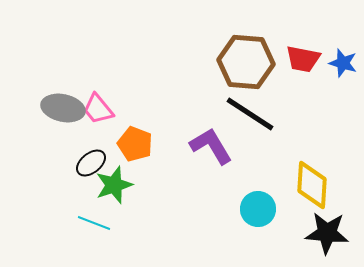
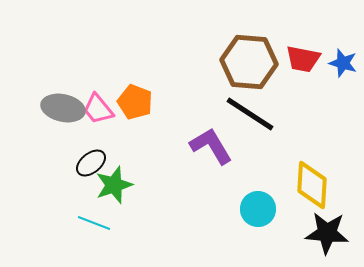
brown hexagon: moved 3 px right
orange pentagon: moved 42 px up
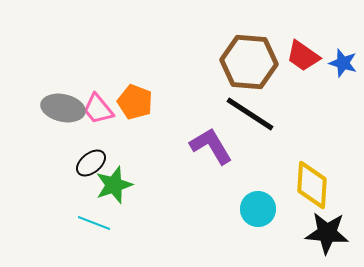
red trapezoid: moved 3 px up; rotated 24 degrees clockwise
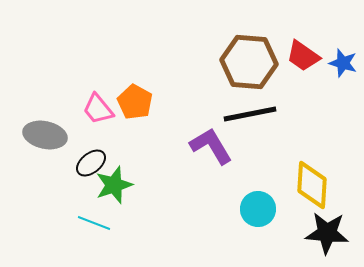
orange pentagon: rotated 8 degrees clockwise
gray ellipse: moved 18 px left, 27 px down
black line: rotated 44 degrees counterclockwise
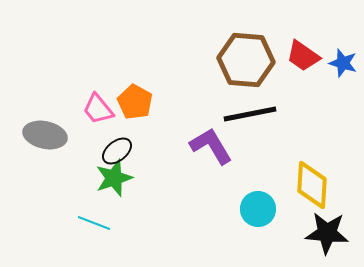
brown hexagon: moved 3 px left, 2 px up
black ellipse: moved 26 px right, 12 px up
green star: moved 7 px up
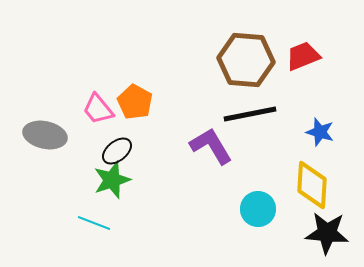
red trapezoid: rotated 123 degrees clockwise
blue star: moved 23 px left, 69 px down
green star: moved 2 px left, 2 px down
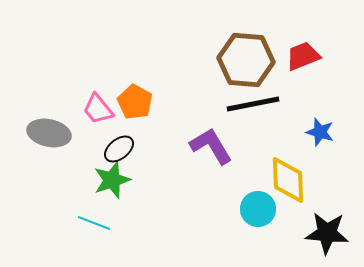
black line: moved 3 px right, 10 px up
gray ellipse: moved 4 px right, 2 px up
black ellipse: moved 2 px right, 2 px up
yellow diamond: moved 24 px left, 5 px up; rotated 6 degrees counterclockwise
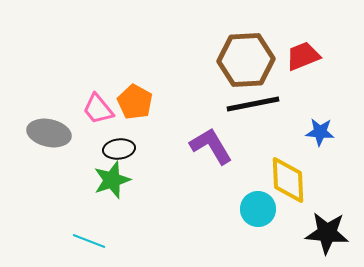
brown hexagon: rotated 8 degrees counterclockwise
blue star: rotated 12 degrees counterclockwise
black ellipse: rotated 32 degrees clockwise
cyan line: moved 5 px left, 18 px down
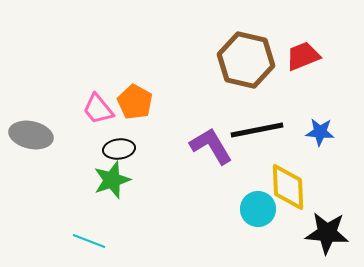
brown hexagon: rotated 16 degrees clockwise
black line: moved 4 px right, 26 px down
gray ellipse: moved 18 px left, 2 px down
yellow diamond: moved 7 px down
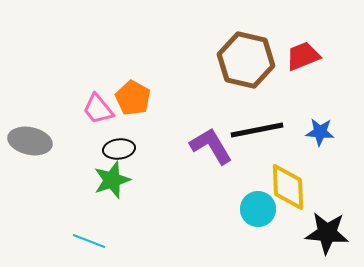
orange pentagon: moved 2 px left, 4 px up
gray ellipse: moved 1 px left, 6 px down
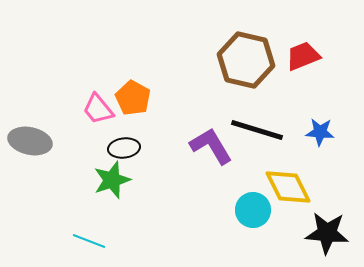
black line: rotated 28 degrees clockwise
black ellipse: moved 5 px right, 1 px up
yellow diamond: rotated 24 degrees counterclockwise
cyan circle: moved 5 px left, 1 px down
